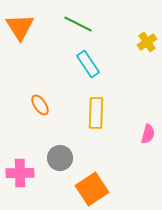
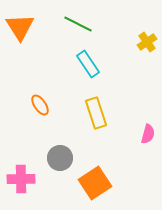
yellow rectangle: rotated 20 degrees counterclockwise
pink cross: moved 1 px right, 6 px down
orange square: moved 3 px right, 6 px up
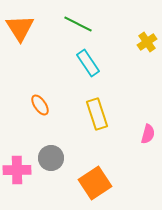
orange triangle: moved 1 px down
cyan rectangle: moved 1 px up
yellow rectangle: moved 1 px right, 1 px down
gray circle: moved 9 px left
pink cross: moved 4 px left, 9 px up
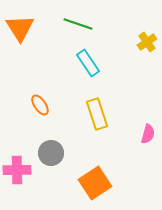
green line: rotated 8 degrees counterclockwise
gray circle: moved 5 px up
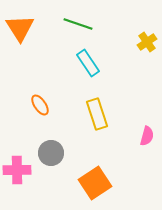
pink semicircle: moved 1 px left, 2 px down
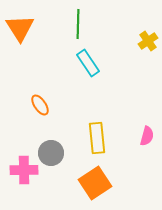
green line: rotated 72 degrees clockwise
yellow cross: moved 1 px right, 1 px up
yellow rectangle: moved 24 px down; rotated 12 degrees clockwise
pink cross: moved 7 px right
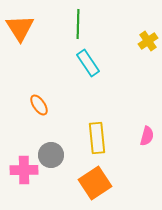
orange ellipse: moved 1 px left
gray circle: moved 2 px down
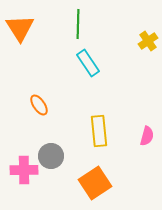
yellow rectangle: moved 2 px right, 7 px up
gray circle: moved 1 px down
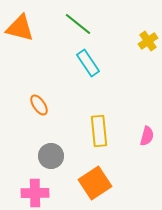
green line: rotated 52 degrees counterclockwise
orange triangle: rotated 44 degrees counterclockwise
pink cross: moved 11 px right, 23 px down
